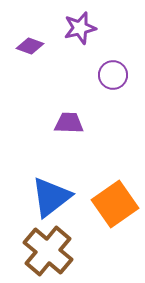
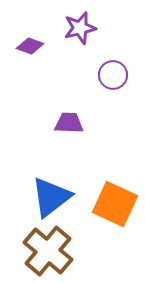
orange square: rotated 30 degrees counterclockwise
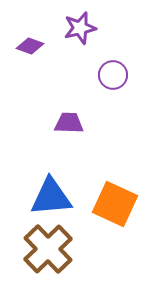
blue triangle: rotated 33 degrees clockwise
brown cross: moved 2 px up; rotated 6 degrees clockwise
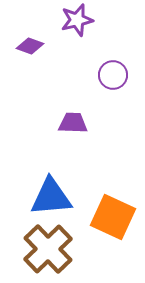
purple star: moved 3 px left, 8 px up
purple trapezoid: moved 4 px right
orange square: moved 2 px left, 13 px down
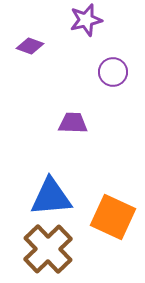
purple star: moved 9 px right
purple circle: moved 3 px up
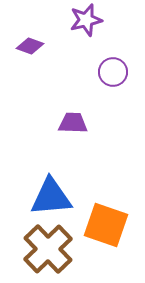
orange square: moved 7 px left, 8 px down; rotated 6 degrees counterclockwise
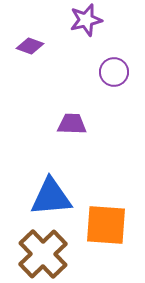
purple circle: moved 1 px right
purple trapezoid: moved 1 px left, 1 px down
orange square: rotated 15 degrees counterclockwise
brown cross: moved 5 px left, 5 px down
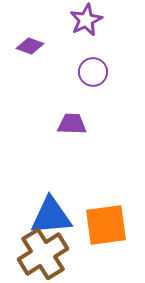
purple star: rotated 12 degrees counterclockwise
purple circle: moved 21 px left
blue triangle: moved 19 px down
orange square: rotated 12 degrees counterclockwise
brown cross: rotated 12 degrees clockwise
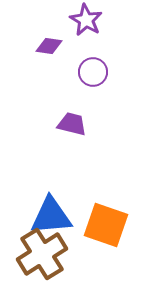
purple star: rotated 16 degrees counterclockwise
purple diamond: moved 19 px right; rotated 12 degrees counterclockwise
purple trapezoid: rotated 12 degrees clockwise
orange square: rotated 27 degrees clockwise
brown cross: moved 1 px left
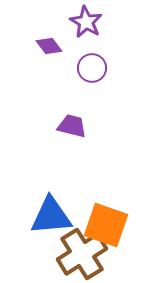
purple star: moved 2 px down
purple diamond: rotated 44 degrees clockwise
purple circle: moved 1 px left, 4 px up
purple trapezoid: moved 2 px down
brown cross: moved 40 px right
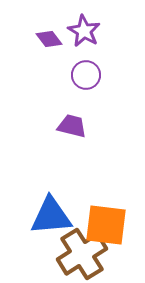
purple star: moved 2 px left, 9 px down
purple diamond: moved 7 px up
purple circle: moved 6 px left, 7 px down
orange square: rotated 12 degrees counterclockwise
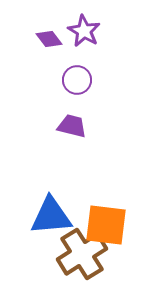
purple circle: moved 9 px left, 5 px down
